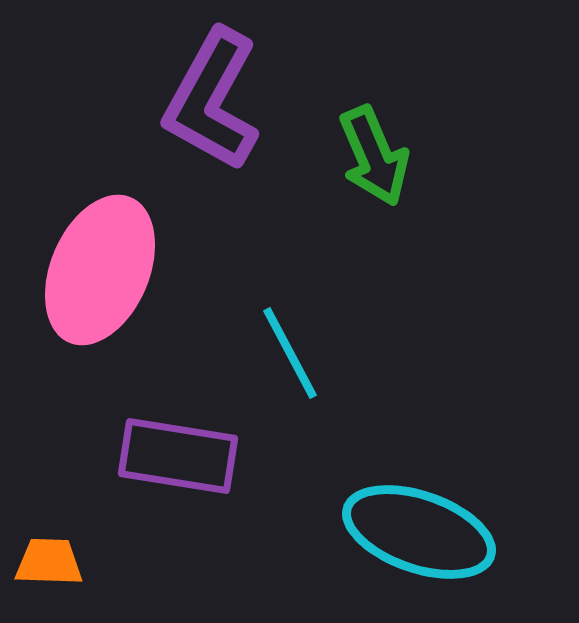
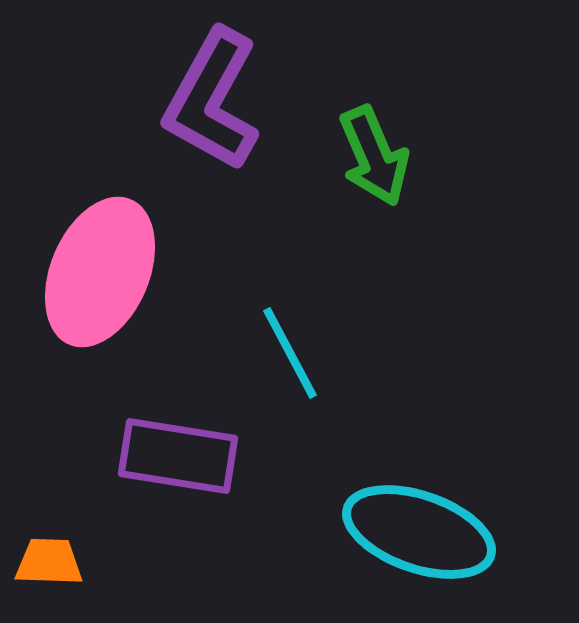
pink ellipse: moved 2 px down
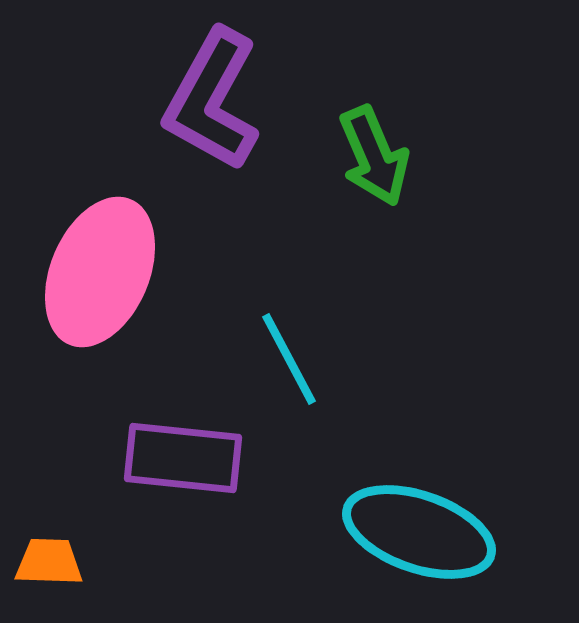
cyan line: moved 1 px left, 6 px down
purple rectangle: moved 5 px right, 2 px down; rotated 3 degrees counterclockwise
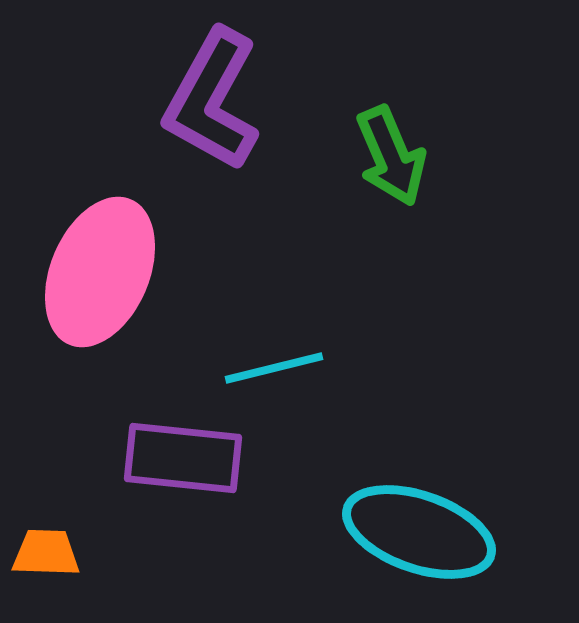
green arrow: moved 17 px right
cyan line: moved 15 px left, 9 px down; rotated 76 degrees counterclockwise
orange trapezoid: moved 3 px left, 9 px up
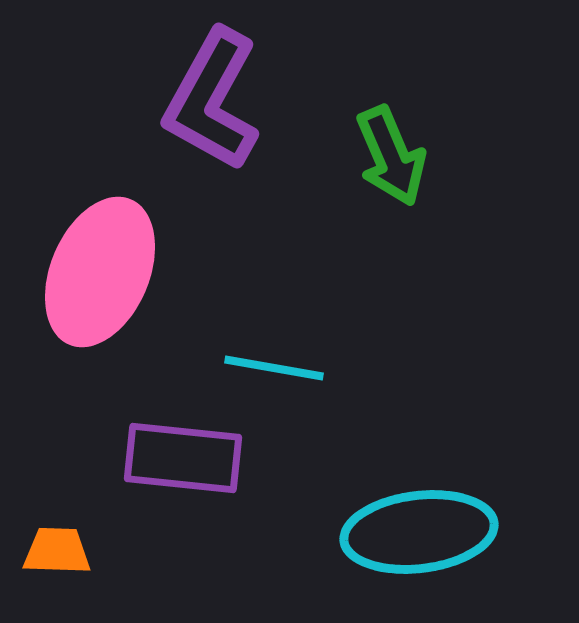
cyan line: rotated 24 degrees clockwise
cyan ellipse: rotated 26 degrees counterclockwise
orange trapezoid: moved 11 px right, 2 px up
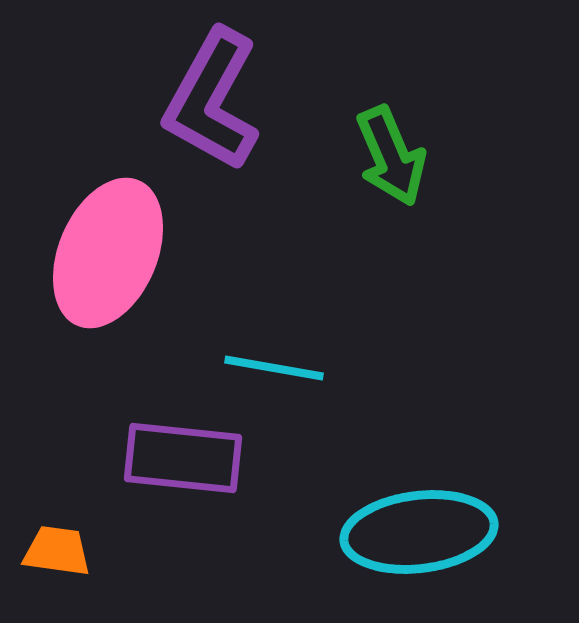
pink ellipse: moved 8 px right, 19 px up
orange trapezoid: rotated 6 degrees clockwise
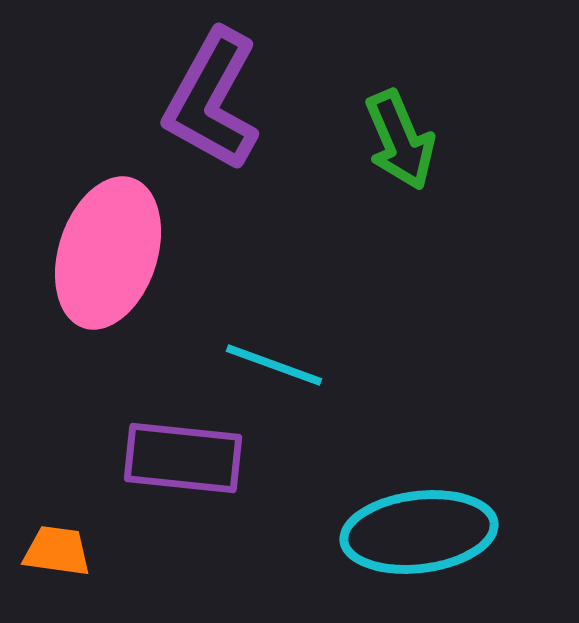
green arrow: moved 9 px right, 16 px up
pink ellipse: rotated 5 degrees counterclockwise
cyan line: moved 3 px up; rotated 10 degrees clockwise
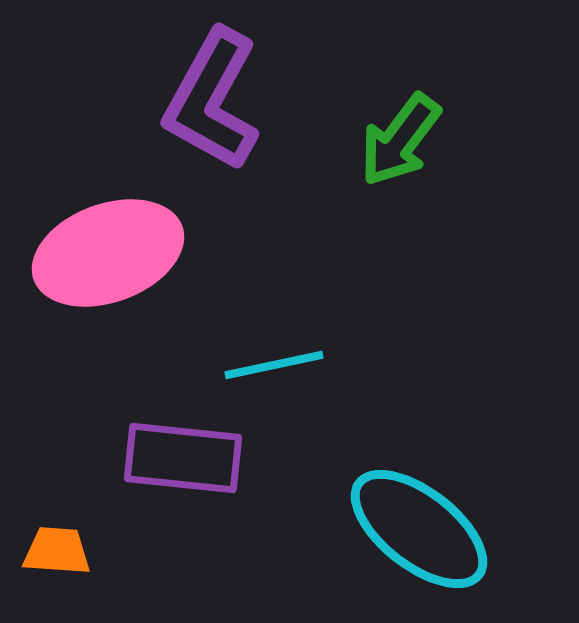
green arrow: rotated 60 degrees clockwise
pink ellipse: rotated 52 degrees clockwise
cyan line: rotated 32 degrees counterclockwise
cyan ellipse: moved 3 px up; rotated 45 degrees clockwise
orange trapezoid: rotated 4 degrees counterclockwise
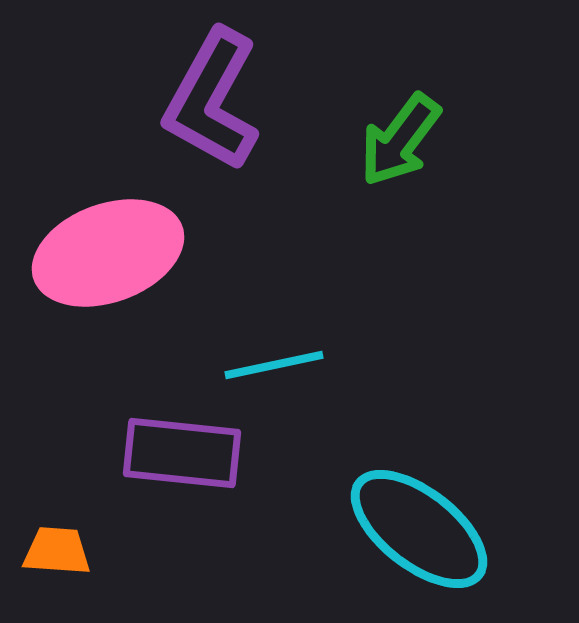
purple rectangle: moved 1 px left, 5 px up
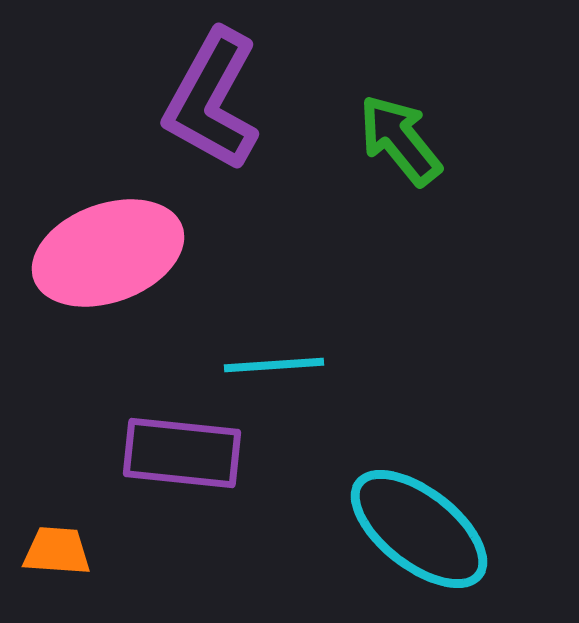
green arrow: rotated 104 degrees clockwise
cyan line: rotated 8 degrees clockwise
